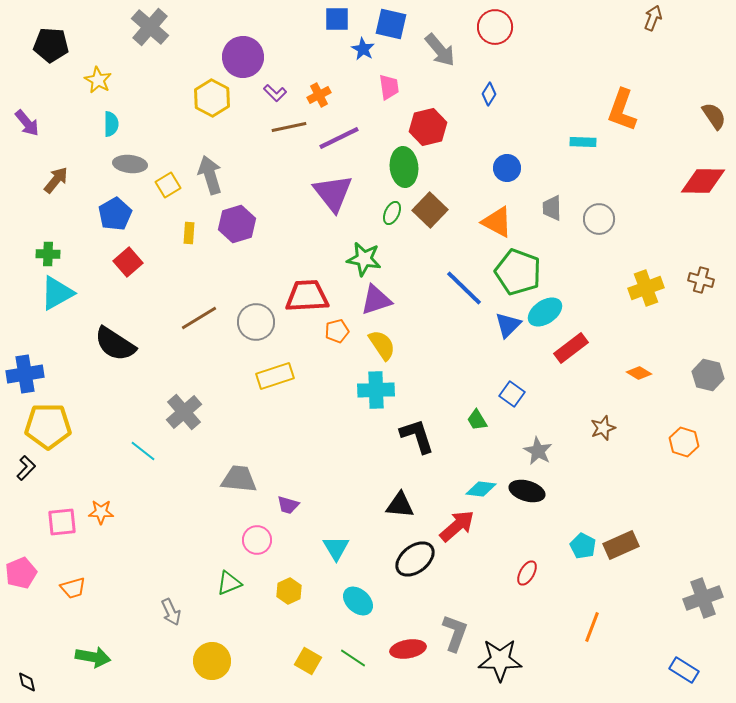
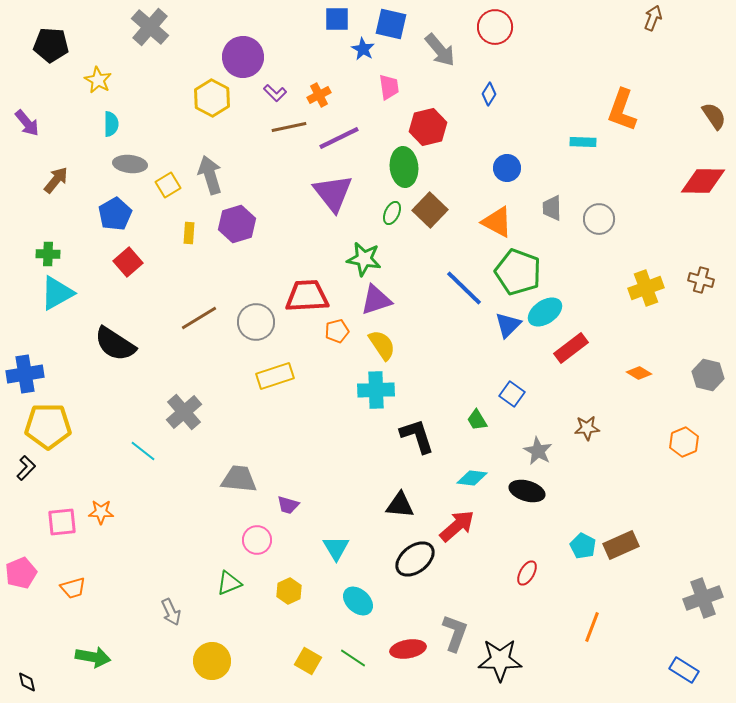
brown star at (603, 428): moved 16 px left; rotated 15 degrees clockwise
orange hexagon at (684, 442): rotated 20 degrees clockwise
cyan diamond at (481, 489): moved 9 px left, 11 px up
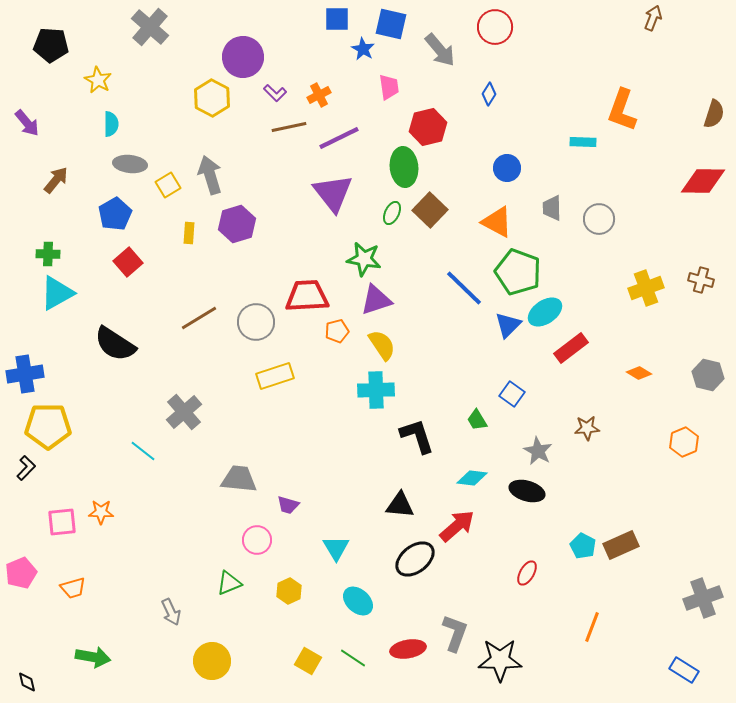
brown semicircle at (714, 116): moved 2 px up; rotated 52 degrees clockwise
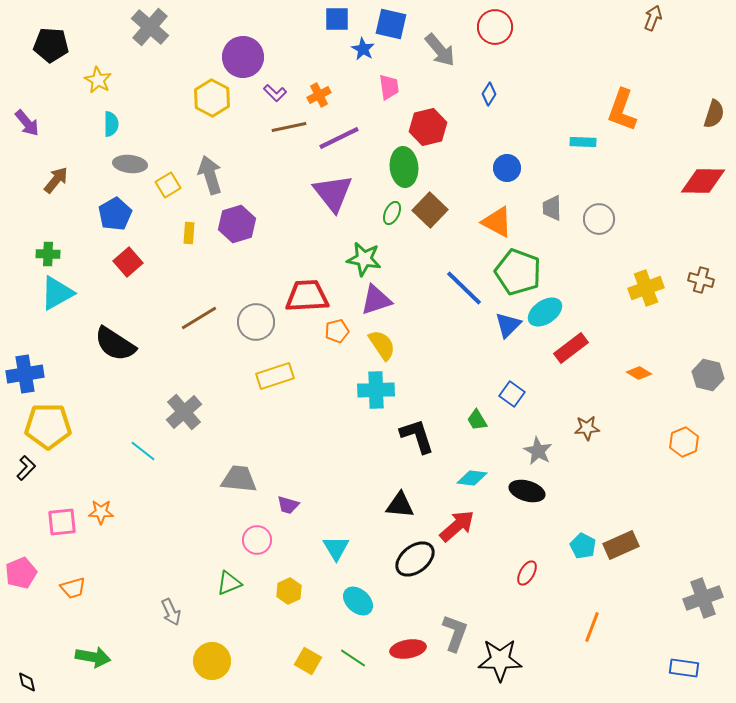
blue rectangle at (684, 670): moved 2 px up; rotated 24 degrees counterclockwise
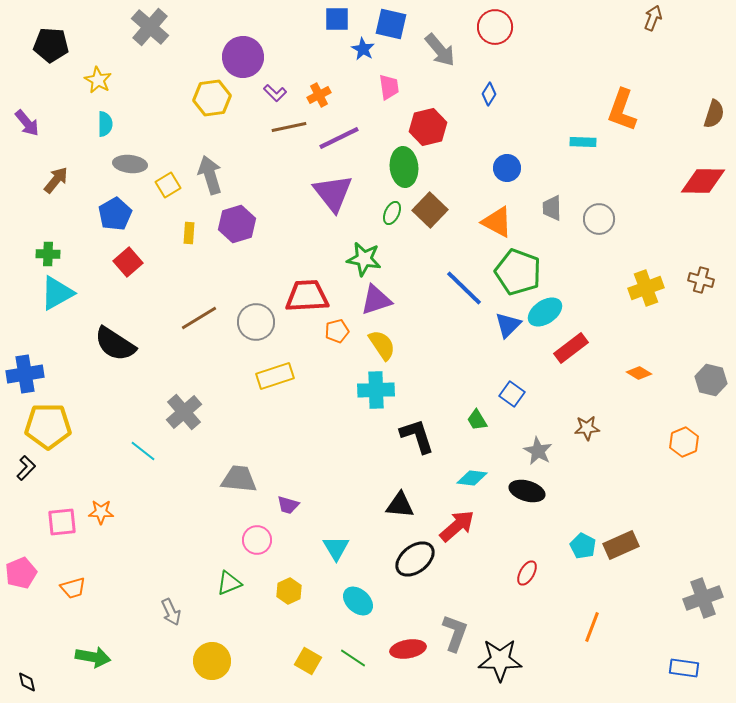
yellow hexagon at (212, 98): rotated 24 degrees clockwise
cyan semicircle at (111, 124): moved 6 px left
gray hexagon at (708, 375): moved 3 px right, 5 px down
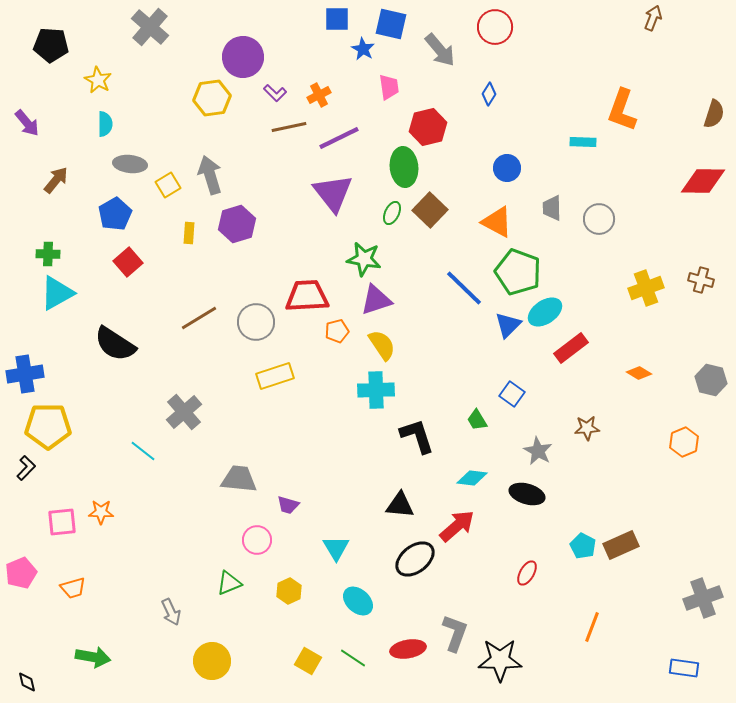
black ellipse at (527, 491): moved 3 px down
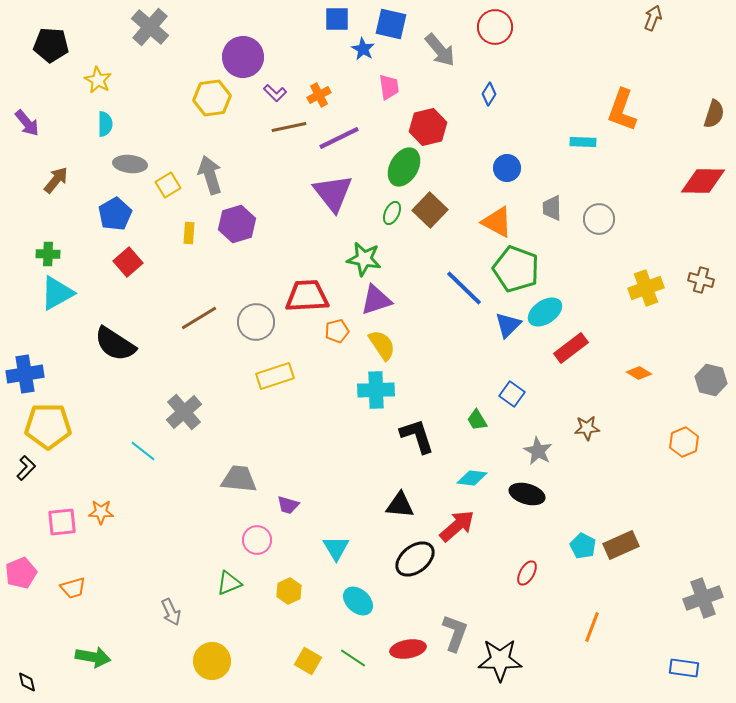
green ellipse at (404, 167): rotated 36 degrees clockwise
green pentagon at (518, 272): moved 2 px left, 3 px up
